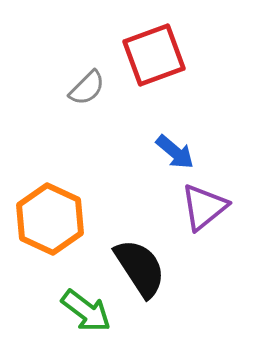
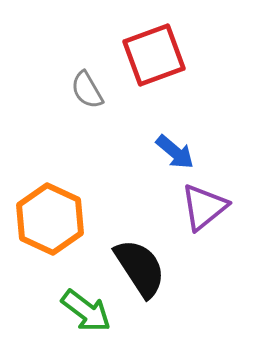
gray semicircle: moved 2 px down; rotated 105 degrees clockwise
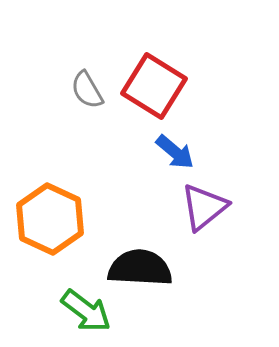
red square: moved 31 px down; rotated 38 degrees counterclockwise
black semicircle: rotated 54 degrees counterclockwise
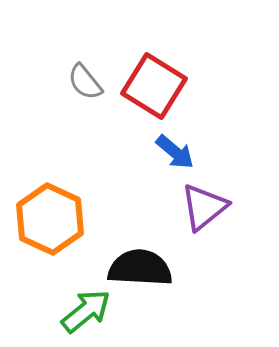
gray semicircle: moved 2 px left, 8 px up; rotated 9 degrees counterclockwise
green arrow: rotated 76 degrees counterclockwise
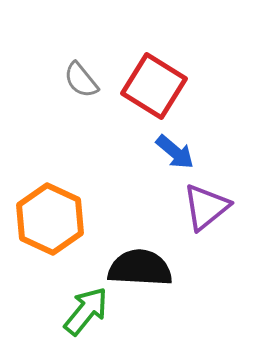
gray semicircle: moved 4 px left, 2 px up
purple triangle: moved 2 px right
green arrow: rotated 12 degrees counterclockwise
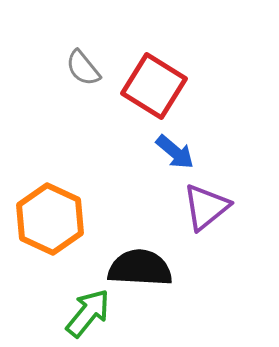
gray semicircle: moved 2 px right, 12 px up
green arrow: moved 2 px right, 2 px down
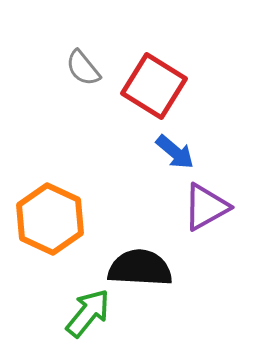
purple triangle: rotated 10 degrees clockwise
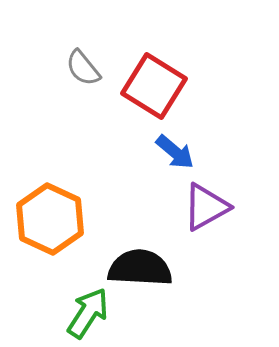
green arrow: rotated 6 degrees counterclockwise
